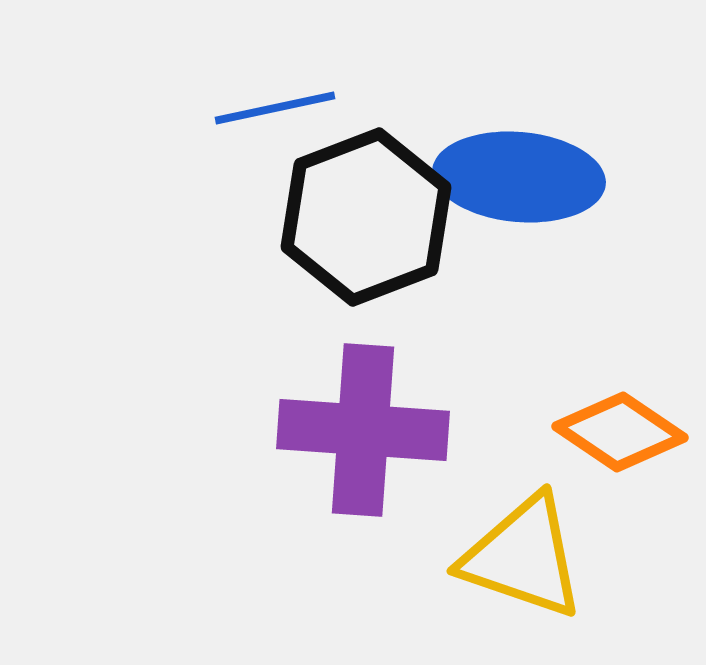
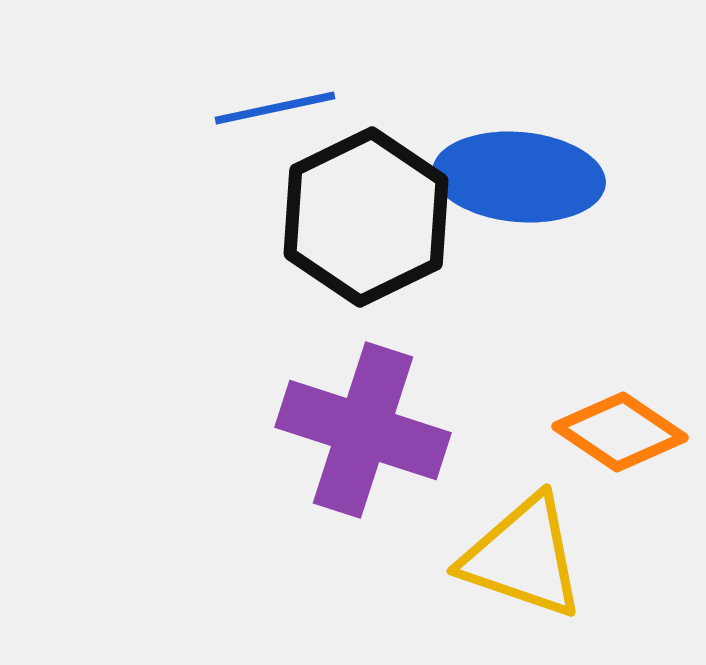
black hexagon: rotated 5 degrees counterclockwise
purple cross: rotated 14 degrees clockwise
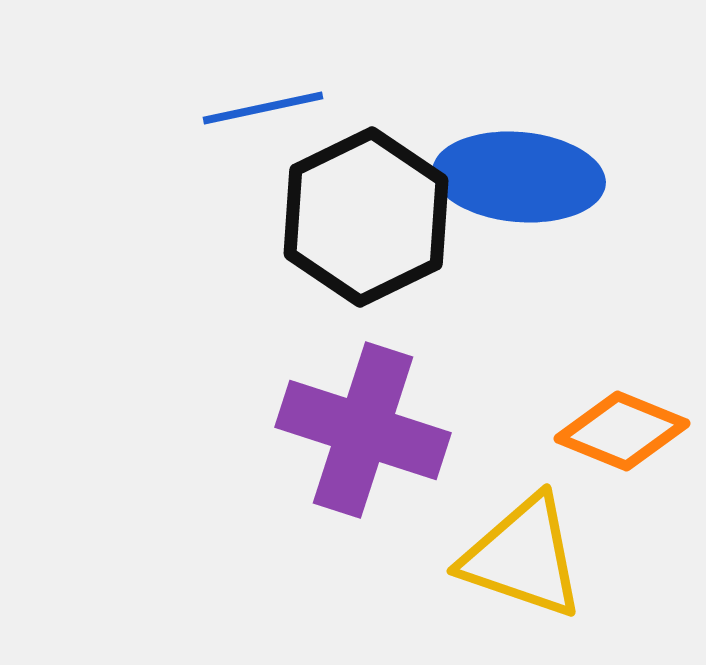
blue line: moved 12 px left
orange diamond: moved 2 px right, 1 px up; rotated 12 degrees counterclockwise
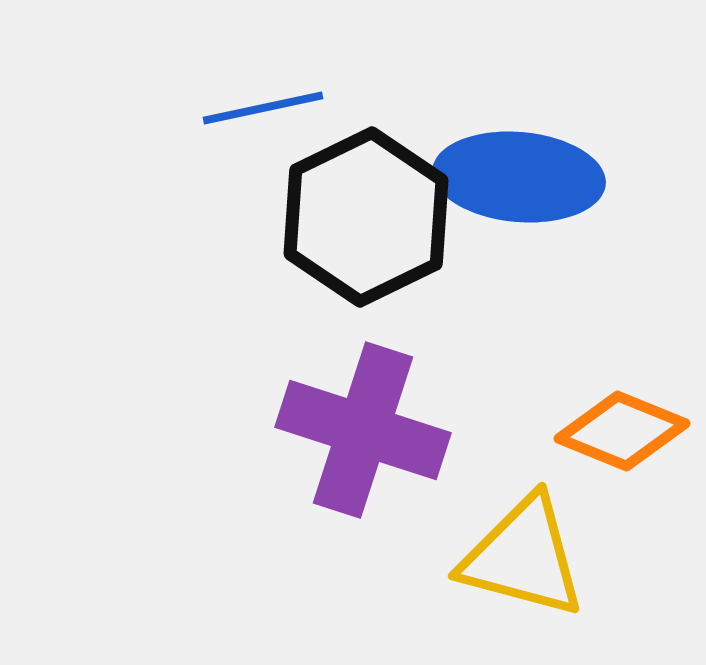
yellow triangle: rotated 4 degrees counterclockwise
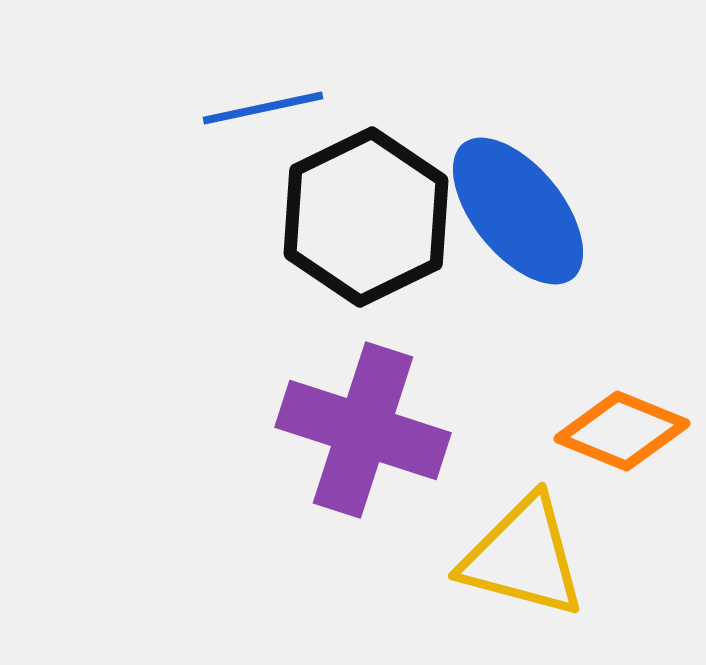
blue ellipse: moved 1 px left, 34 px down; rotated 46 degrees clockwise
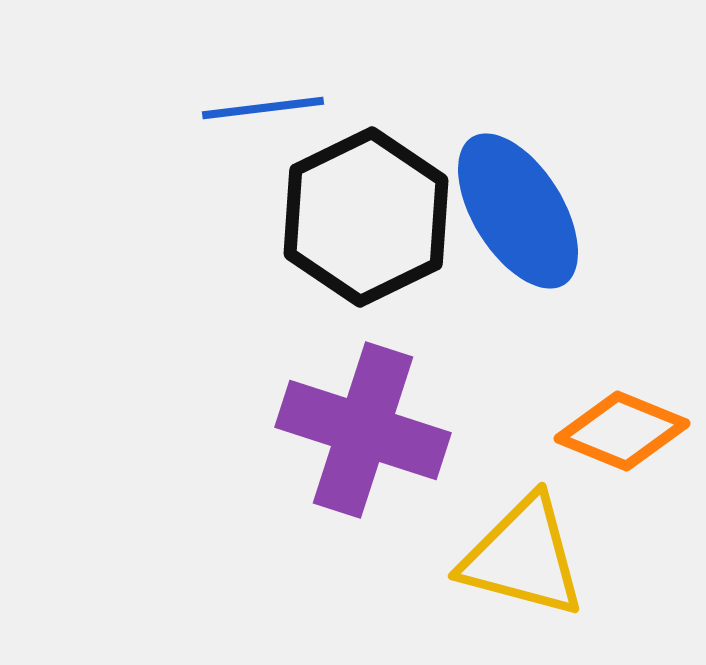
blue line: rotated 5 degrees clockwise
blue ellipse: rotated 7 degrees clockwise
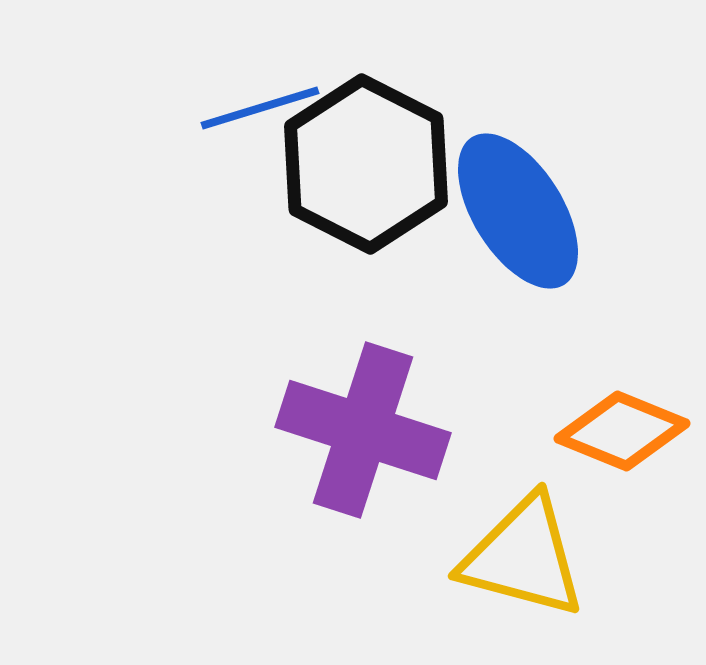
blue line: moved 3 px left; rotated 10 degrees counterclockwise
black hexagon: moved 53 px up; rotated 7 degrees counterclockwise
